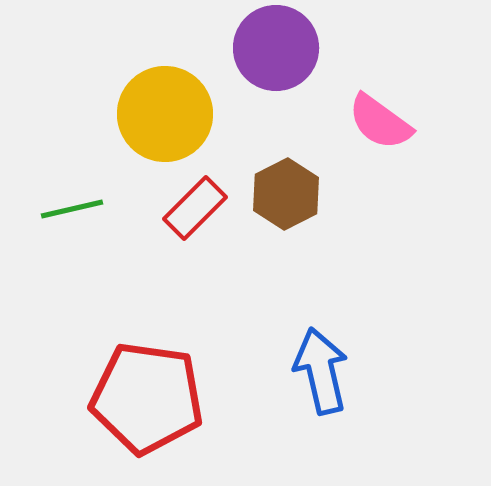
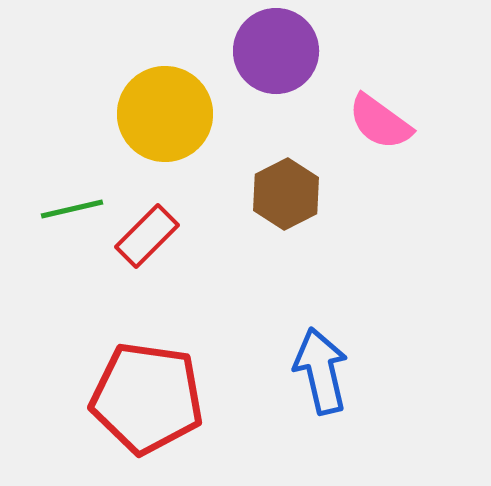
purple circle: moved 3 px down
red rectangle: moved 48 px left, 28 px down
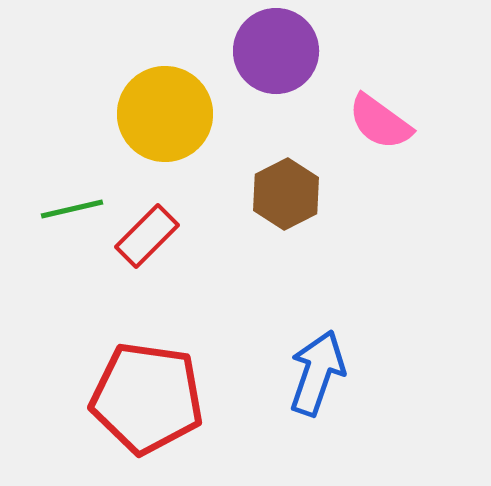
blue arrow: moved 4 px left, 2 px down; rotated 32 degrees clockwise
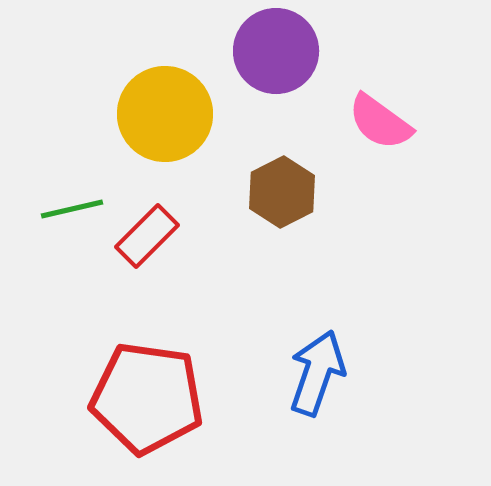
brown hexagon: moved 4 px left, 2 px up
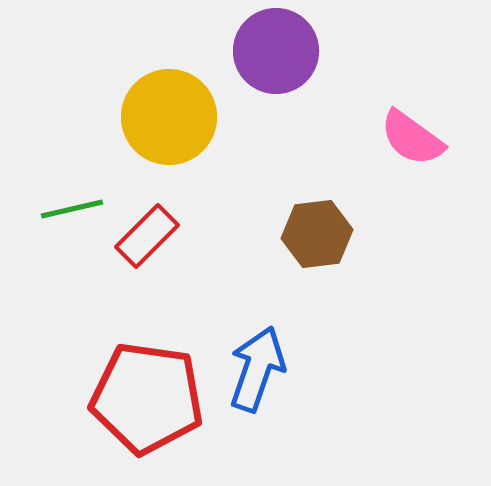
yellow circle: moved 4 px right, 3 px down
pink semicircle: moved 32 px right, 16 px down
brown hexagon: moved 35 px right, 42 px down; rotated 20 degrees clockwise
blue arrow: moved 60 px left, 4 px up
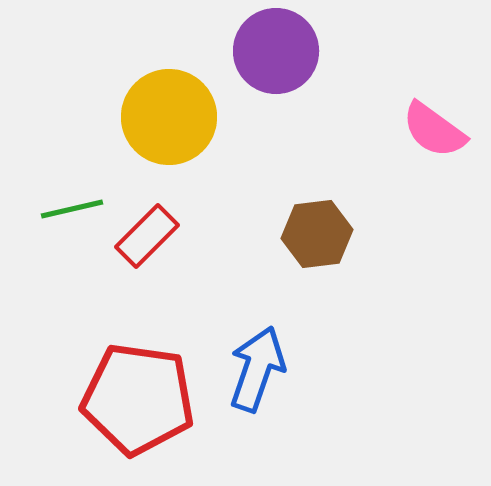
pink semicircle: moved 22 px right, 8 px up
red pentagon: moved 9 px left, 1 px down
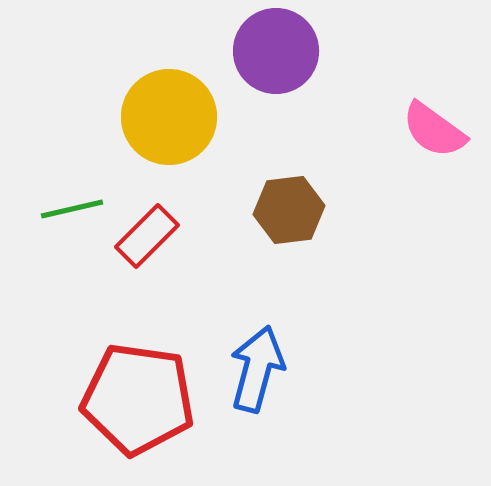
brown hexagon: moved 28 px left, 24 px up
blue arrow: rotated 4 degrees counterclockwise
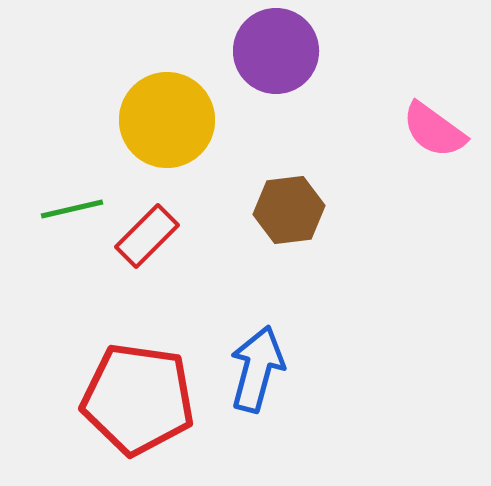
yellow circle: moved 2 px left, 3 px down
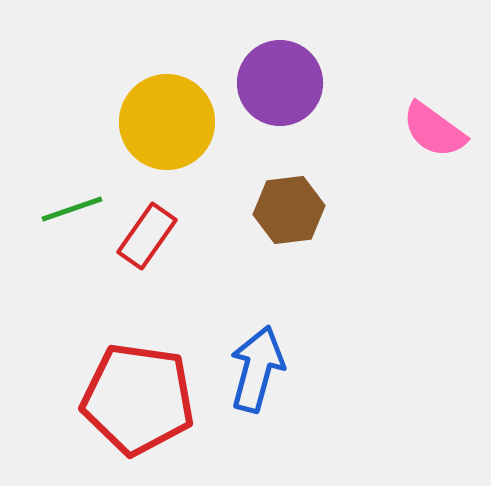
purple circle: moved 4 px right, 32 px down
yellow circle: moved 2 px down
green line: rotated 6 degrees counterclockwise
red rectangle: rotated 10 degrees counterclockwise
